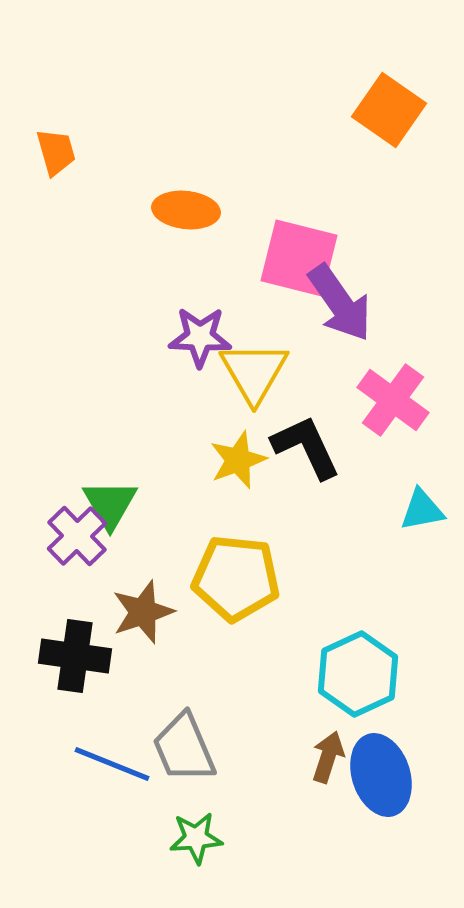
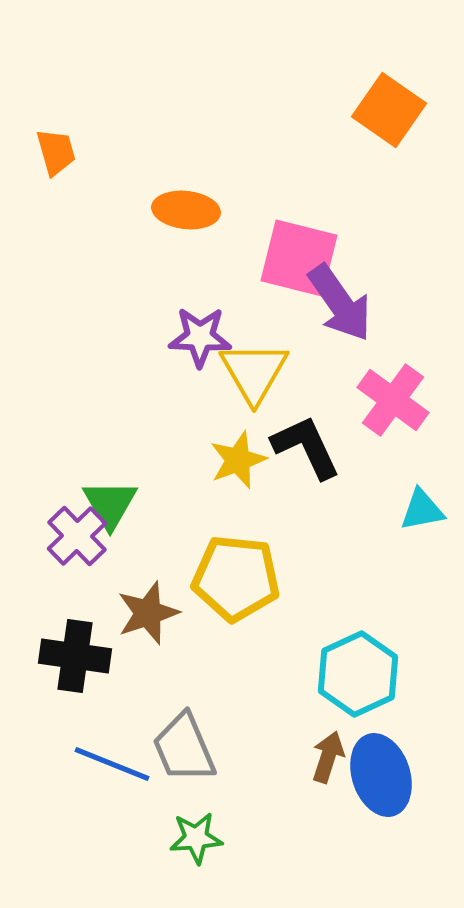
brown star: moved 5 px right, 1 px down
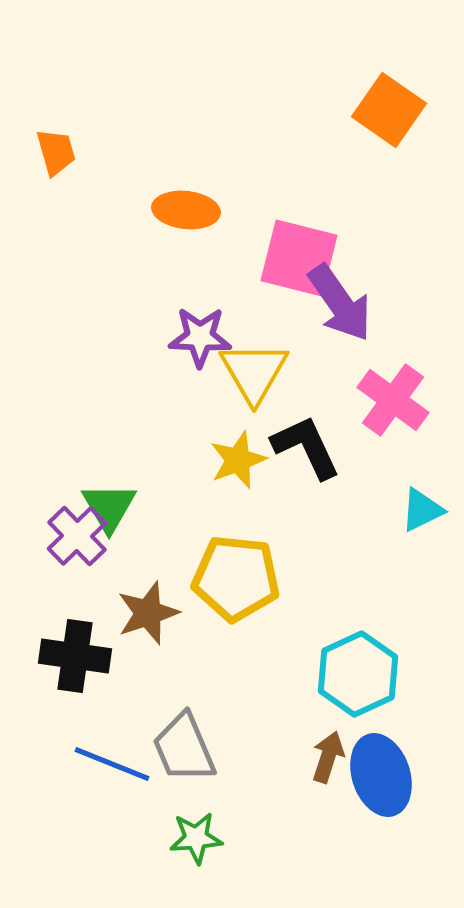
green triangle: moved 1 px left, 3 px down
cyan triangle: rotated 15 degrees counterclockwise
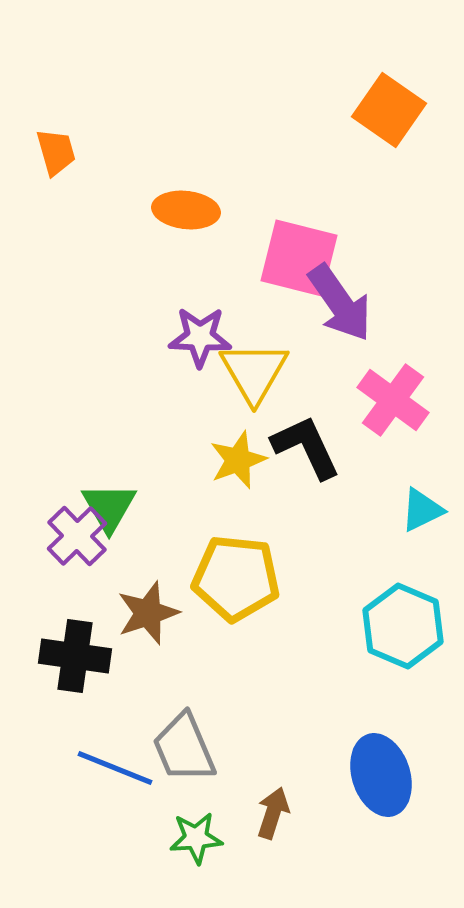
cyan hexagon: moved 45 px right, 48 px up; rotated 12 degrees counterclockwise
brown arrow: moved 55 px left, 56 px down
blue line: moved 3 px right, 4 px down
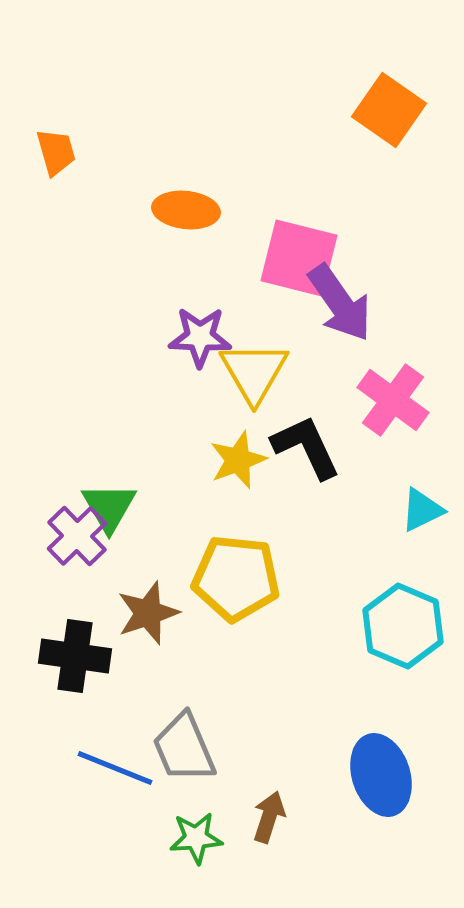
brown arrow: moved 4 px left, 4 px down
